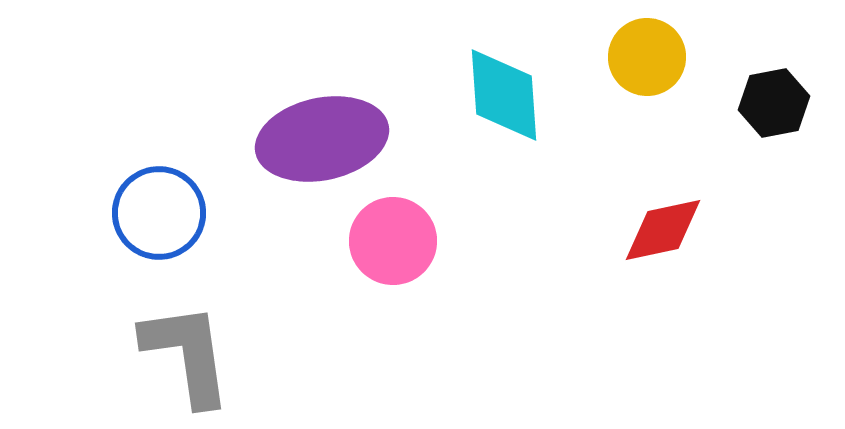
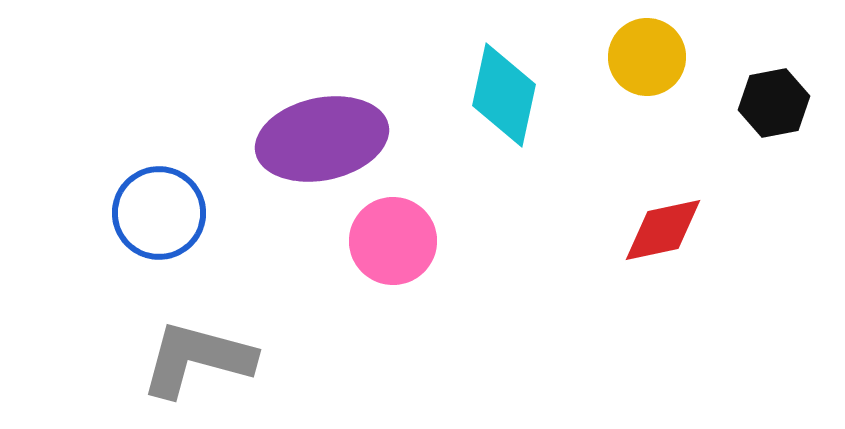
cyan diamond: rotated 16 degrees clockwise
gray L-shape: moved 10 px right, 5 px down; rotated 67 degrees counterclockwise
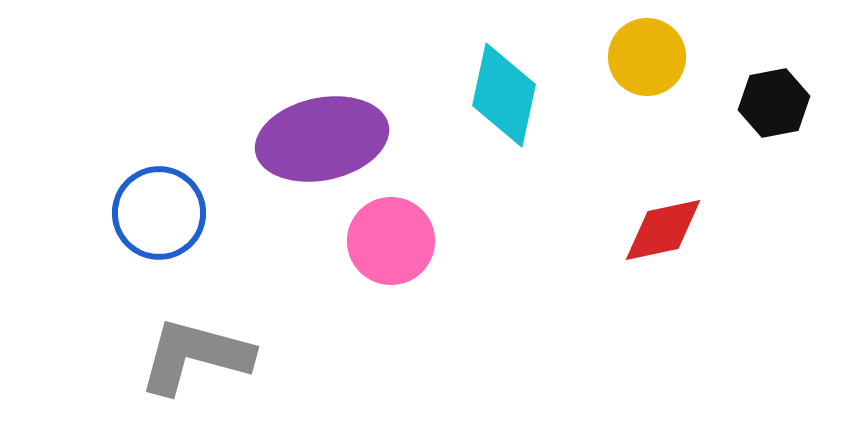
pink circle: moved 2 px left
gray L-shape: moved 2 px left, 3 px up
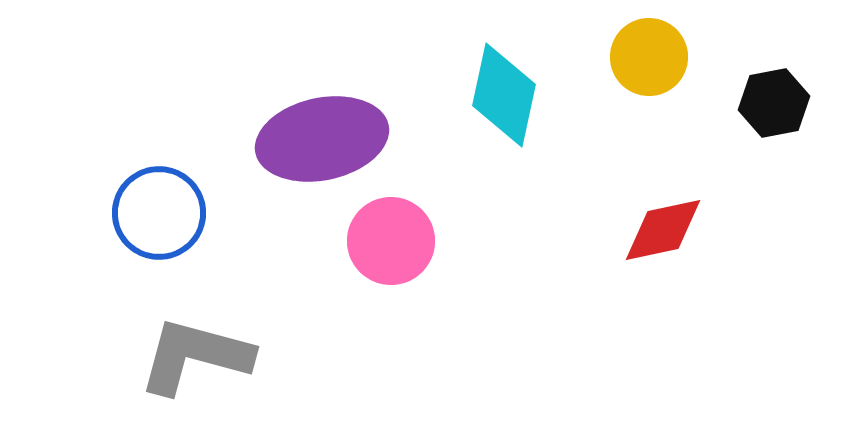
yellow circle: moved 2 px right
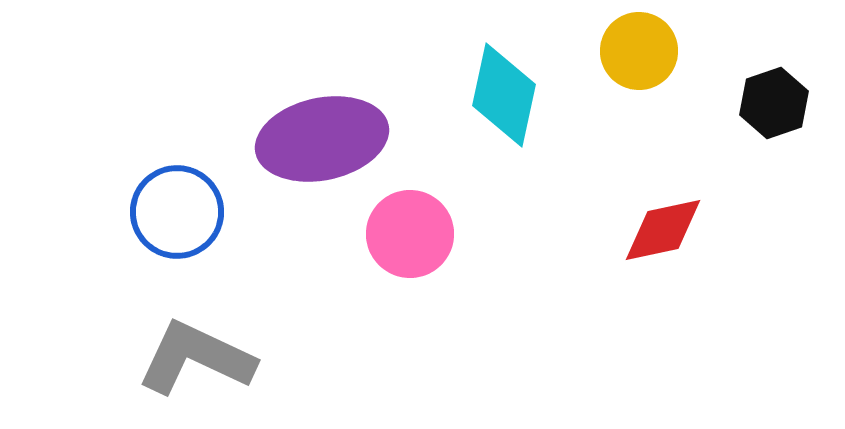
yellow circle: moved 10 px left, 6 px up
black hexagon: rotated 8 degrees counterclockwise
blue circle: moved 18 px right, 1 px up
pink circle: moved 19 px right, 7 px up
gray L-shape: moved 1 px right, 2 px down; rotated 10 degrees clockwise
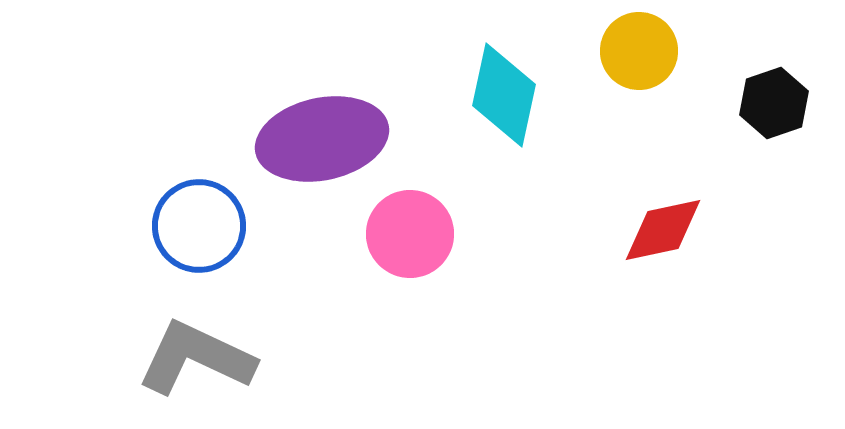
blue circle: moved 22 px right, 14 px down
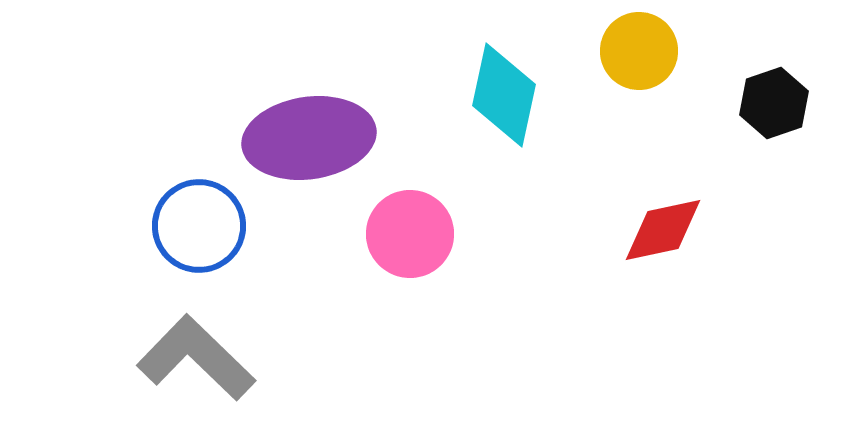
purple ellipse: moved 13 px left, 1 px up; rotated 4 degrees clockwise
gray L-shape: rotated 19 degrees clockwise
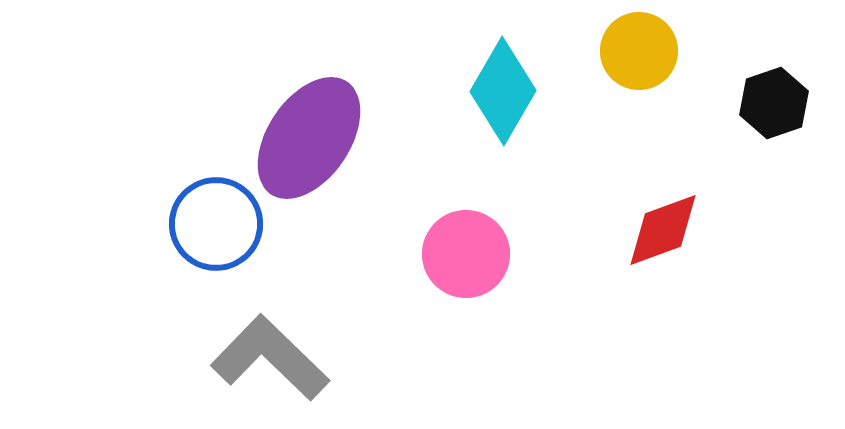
cyan diamond: moved 1 px left, 4 px up; rotated 18 degrees clockwise
purple ellipse: rotated 48 degrees counterclockwise
blue circle: moved 17 px right, 2 px up
red diamond: rotated 8 degrees counterclockwise
pink circle: moved 56 px right, 20 px down
gray L-shape: moved 74 px right
